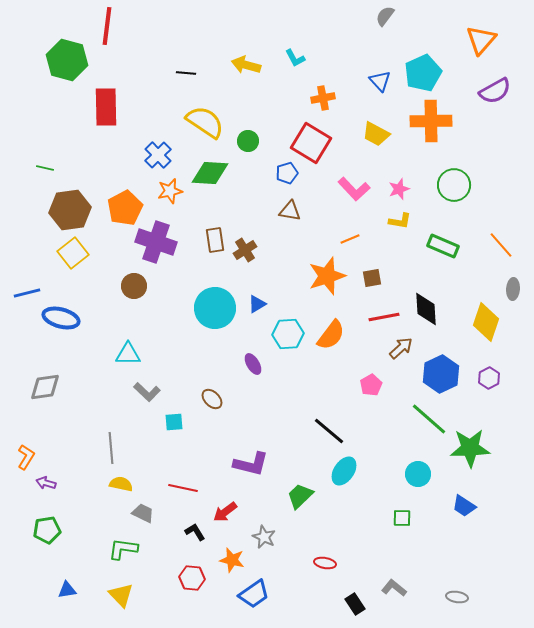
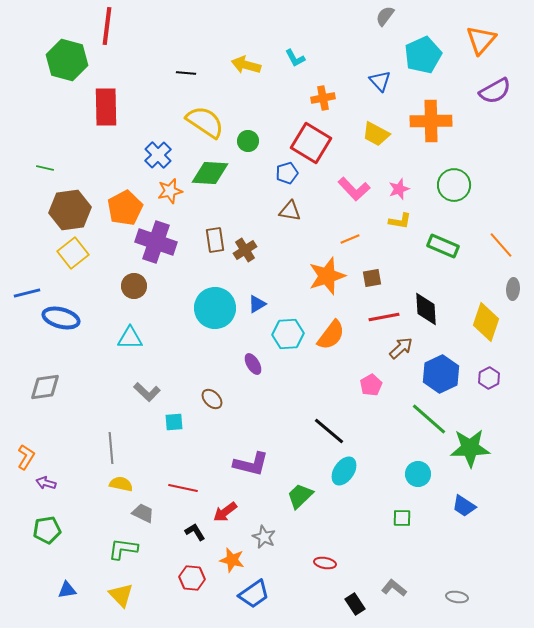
cyan pentagon at (423, 73): moved 18 px up
cyan triangle at (128, 354): moved 2 px right, 16 px up
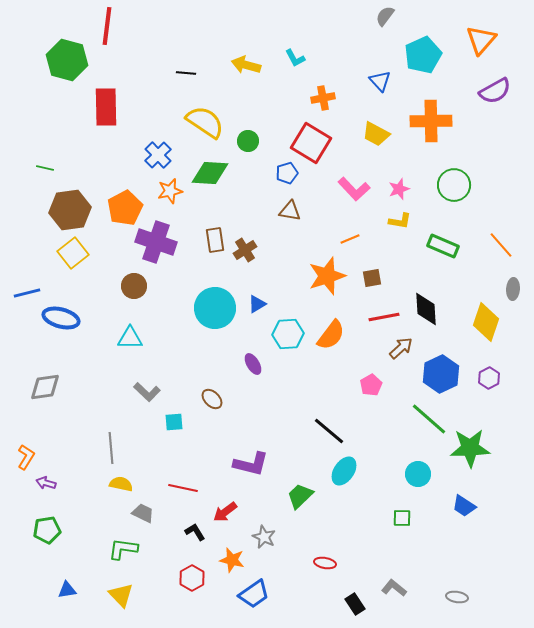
red hexagon at (192, 578): rotated 25 degrees clockwise
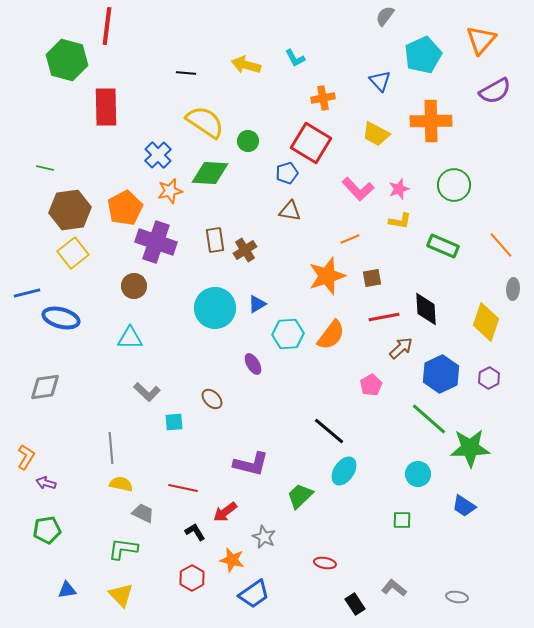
pink L-shape at (354, 189): moved 4 px right
green square at (402, 518): moved 2 px down
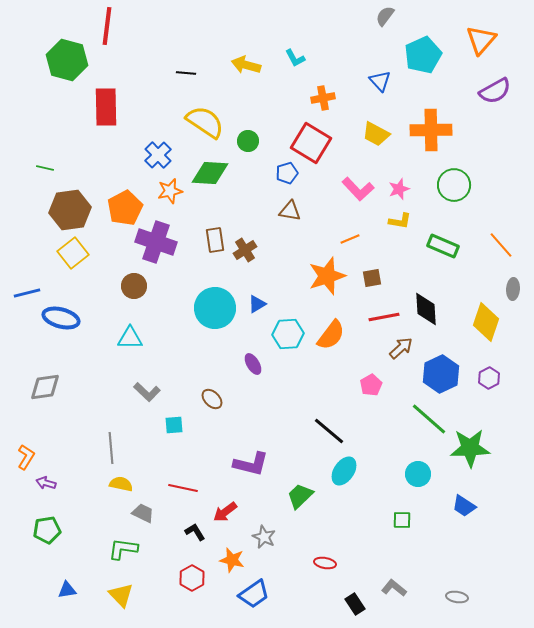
orange cross at (431, 121): moved 9 px down
cyan square at (174, 422): moved 3 px down
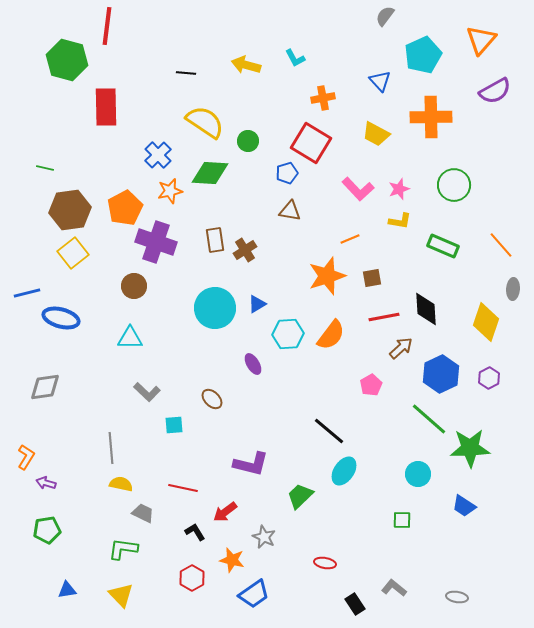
orange cross at (431, 130): moved 13 px up
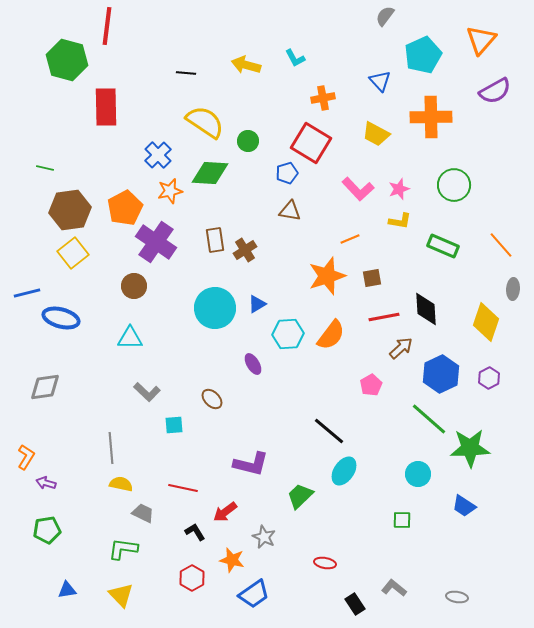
purple cross at (156, 242): rotated 15 degrees clockwise
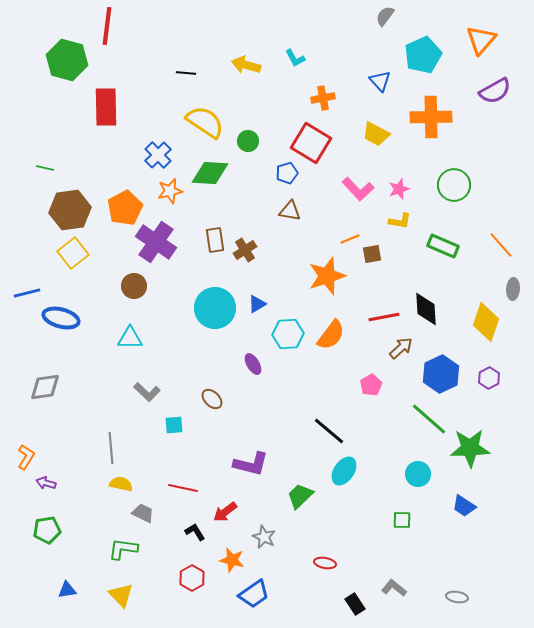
brown square at (372, 278): moved 24 px up
